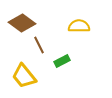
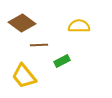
brown line: rotated 66 degrees counterclockwise
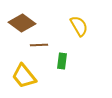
yellow semicircle: rotated 60 degrees clockwise
green rectangle: rotated 56 degrees counterclockwise
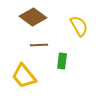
brown diamond: moved 11 px right, 6 px up
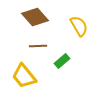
brown diamond: moved 2 px right; rotated 12 degrees clockwise
brown line: moved 1 px left, 1 px down
green rectangle: rotated 42 degrees clockwise
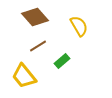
brown line: rotated 30 degrees counterclockwise
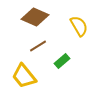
brown diamond: rotated 24 degrees counterclockwise
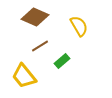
brown line: moved 2 px right
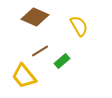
brown line: moved 5 px down
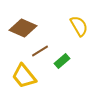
brown diamond: moved 12 px left, 11 px down
